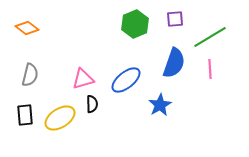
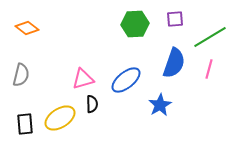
green hexagon: rotated 20 degrees clockwise
pink line: moved 1 px left; rotated 18 degrees clockwise
gray semicircle: moved 9 px left
black rectangle: moved 9 px down
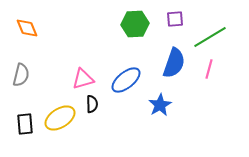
orange diamond: rotated 30 degrees clockwise
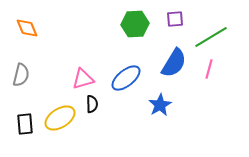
green line: moved 1 px right
blue semicircle: rotated 12 degrees clockwise
blue ellipse: moved 2 px up
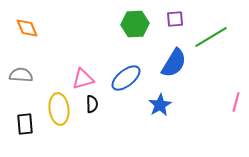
pink line: moved 27 px right, 33 px down
gray semicircle: rotated 100 degrees counterclockwise
yellow ellipse: moved 1 px left, 9 px up; rotated 64 degrees counterclockwise
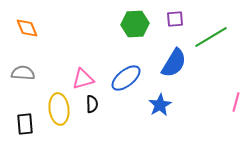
gray semicircle: moved 2 px right, 2 px up
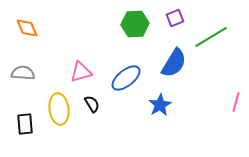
purple square: moved 1 px up; rotated 18 degrees counterclockwise
pink triangle: moved 2 px left, 7 px up
black semicircle: rotated 30 degrees counterclockwise
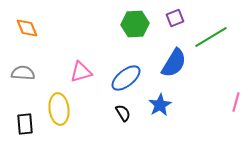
black semicircle: moved 31 px right, 9 px down
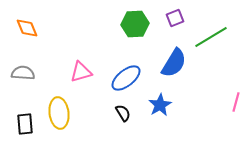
yellow ellipse: moved 4 px down
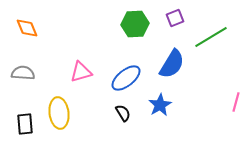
blue semicircle: moved 2 px left, 1 px down
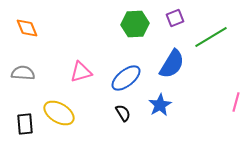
yellow ellipse: rotated 52 degrees counterclockwise
